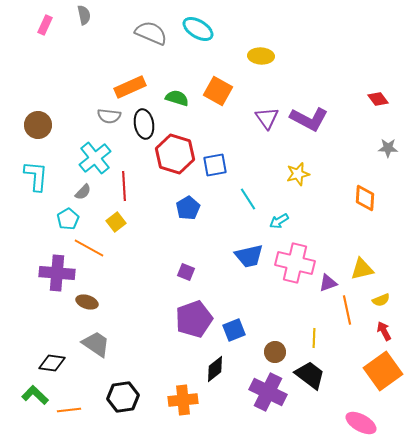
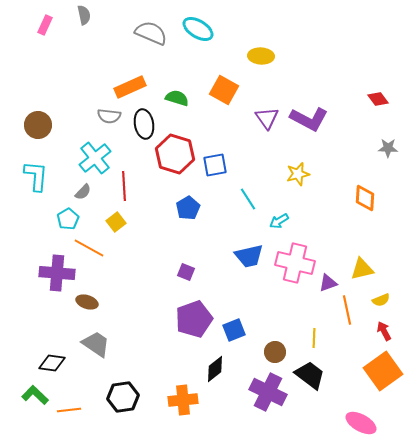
orange square at (218, 91): moved 6 px right, 1 px up
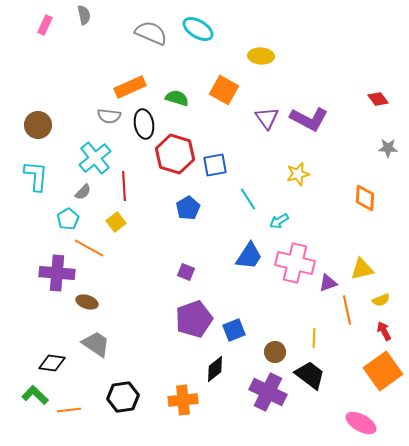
blue trapezoid at (249, 256): rotated 44 degrees counterclockwise
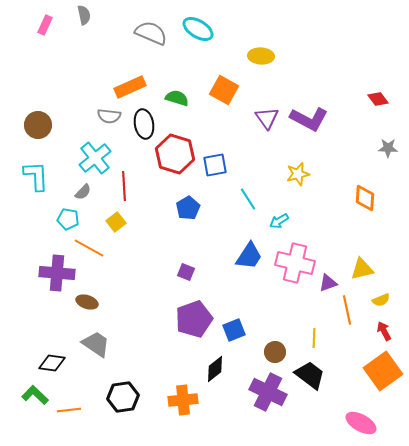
cyan L-shape at (36, 176): rotated 8 degrees counterclockwise
cyan pentagon at (68, 219): rotated 30 degrees counterclockwise
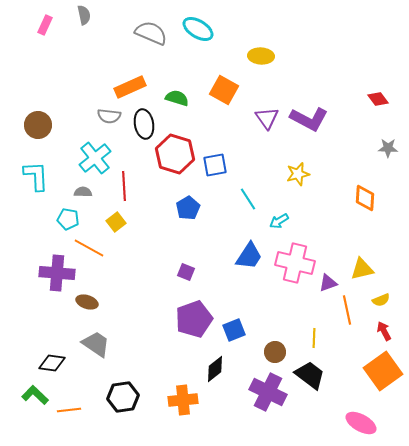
gray semicircle at (83, 192): rotated 132 degrees counterclockwise
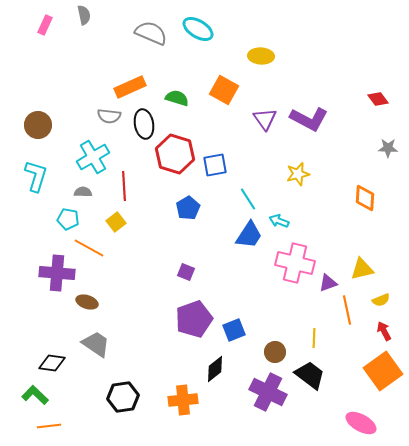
purple triangle at (267, 118): moved 2 px left, 1 px down
cyan cross at (95, 158): moved 2 px left, 1 px up; rotated 8 degrees clockwise
cyan L-shape at (36, 176): rotated 20 degrees clockwise
cyan arrow at (279, 221): rotated 54 degrees clockwise
blue trapezoid at (249, 256): moved 21 px up
orange line at (69, 410): moved 20 px left, 16 px down
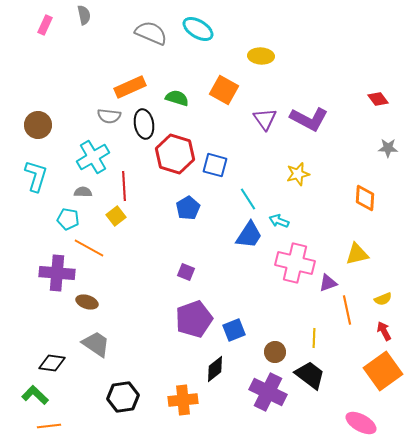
blue square at (215, 165): rotated 25 degrees clockwise
yellow square at (116, 222): moved 6 px up
yellow triangle at (362, 269): moved 5 px left, 15 px up
yellow semicircle at (381, 300): moved 2 px right, 1 px up
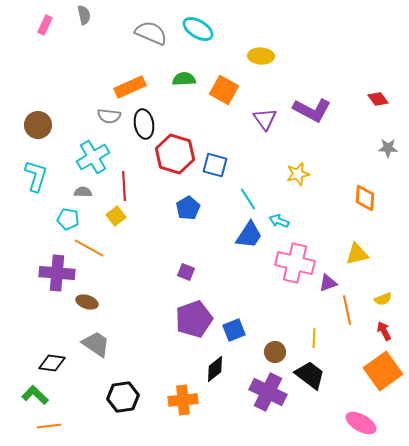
green semicircle at (177, 98): moved 7 px right, 19 px up; rotated 20 degrees counterclockwise
purple L-shape at (309, 119): moved 3 px right, 9 px up
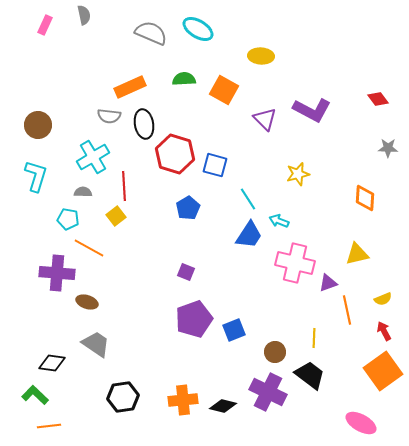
purple triangle at (265, 119): rotated 10 degrees counterclockwise
black diamond at (215, 369): moved 8 px right, 37 px down; rotated 52 degrees clockwise
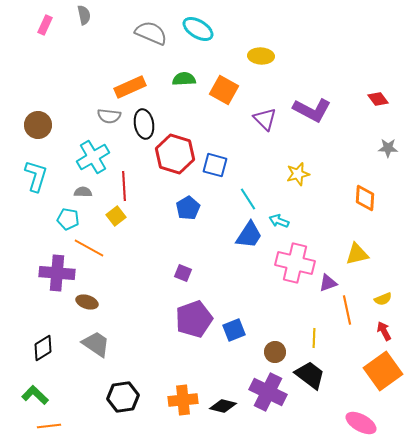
purple square at (186, 272): moved 3 px left, 1 px down
black diamond at (52, 363): moved 9 px left, 15 px up; rotated 40 degrees counterclockwise
